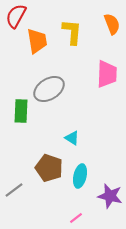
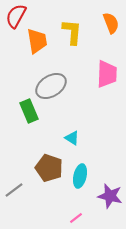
orange semicircle: moved 1 px left, 1 px up
gray ellipse: moved 2 px right, 3 px up
green rectangle: moved 8 px right; rotated 25 degrees counterclockwise
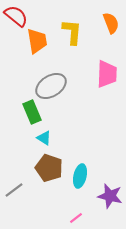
red semicircle: rotated 100 degrees clockwise
green rectangle: moved 3 px right, 1 px down
cyan triangle: moved 28 px left
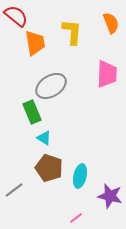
orange trapezoid: moved 2 px left, 2 px down
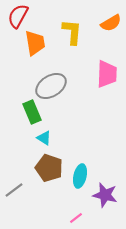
red semicircle: moved 2 px right; rotated 100 degrees counterclockwise
orange semicircle: rotated 80 degrees clockwise
purple star: moved 5 px left, 1 px up
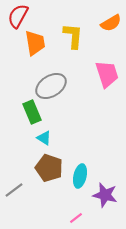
yellow L-shape: moved 1 px right, 4 px down
pink trapezoid: rotated 20 degrees counterclockwise
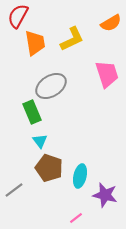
yellow L-shape: moved 1 px left, 3 px down; rotated 60 degrees clockwise
cyan triangle: moved 4 px left, 3 px down; rotated 21 degrees clockwise
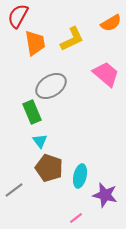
pink trapezoid: moved 1 px left; rotated 32 degrees counterclockwise
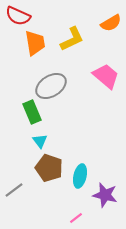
red semicircle: rotated 95 degrees counterclockwise
pink trapezoid: moved 2 px down
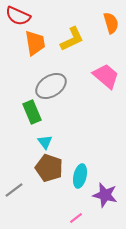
orange semicircle: rotated 75 degrees counterclockwise
cyan triangle: moved 5 px right, 1 px down
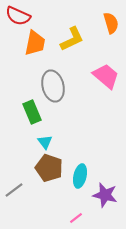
orange trapezoid: rotated 20 degrees clockwise
gray ellipse: moved 2 px right; rotated 72 degrees counterclockwise
